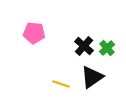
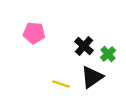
green cross: moved 1 px right, 6 px down
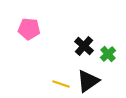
pink pentagon: moved 5 px left, 4 px up
black triangle: moved 4 px left, 4 px down
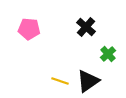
black cross: moved 2 px right, 19 px up
yellow line: moved 1 px left, 3 px up
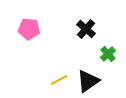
black cross: moved 2 px down
yellow line: moved 1 px left, 1 px up; rotated 48 degrees counterclockwise
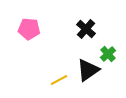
black triangle: moved 11 px up
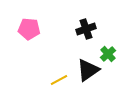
black cross: rotated 30 degrees clockwise
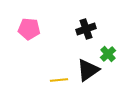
yellow line: rotated 24 degrees clockwise
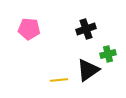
green cross: rotated 28 degrees clockwise
